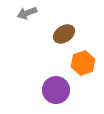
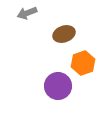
brown ellipse: rotated 15 degrees clockwise
purple circle: moved 2 px right, 4 px up
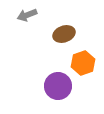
gray arrow: moved 2 px down
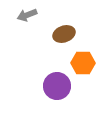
orange hexagon: rotated 20 degrees clockwise
purple circle: moved 1 px left
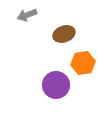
orange hexagon: rotated 10 degrees counterclockwise
purple circle: moved 1 px left, 1 px up
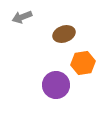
gray arrow: moved 5 px left, 2 px down
